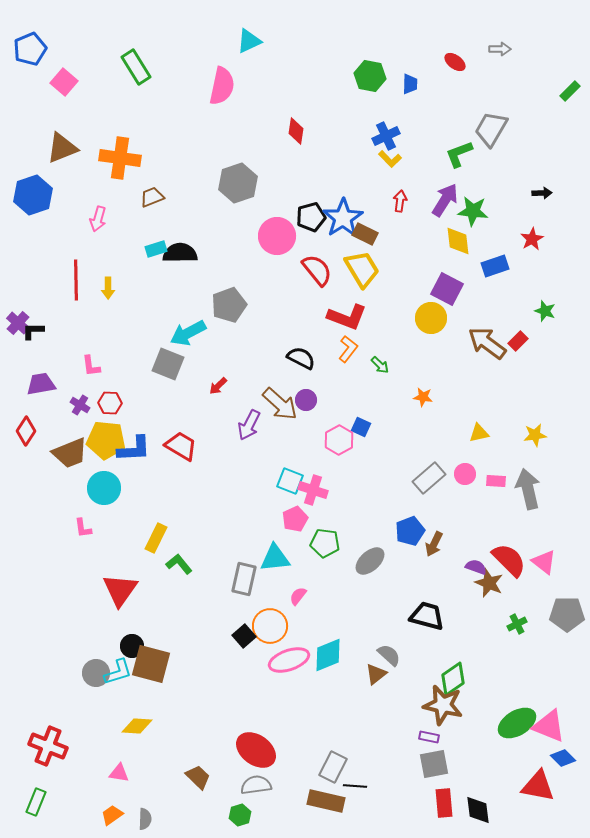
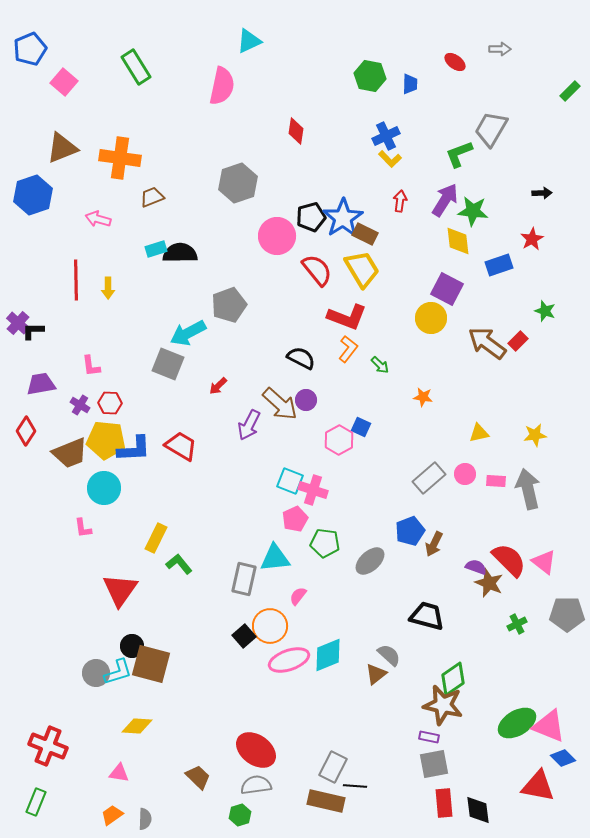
pink arrow at (98, 219): rotated 90 degrees clockwise
blue rectangle at (495, 266): moved 4 px right, 1 px up
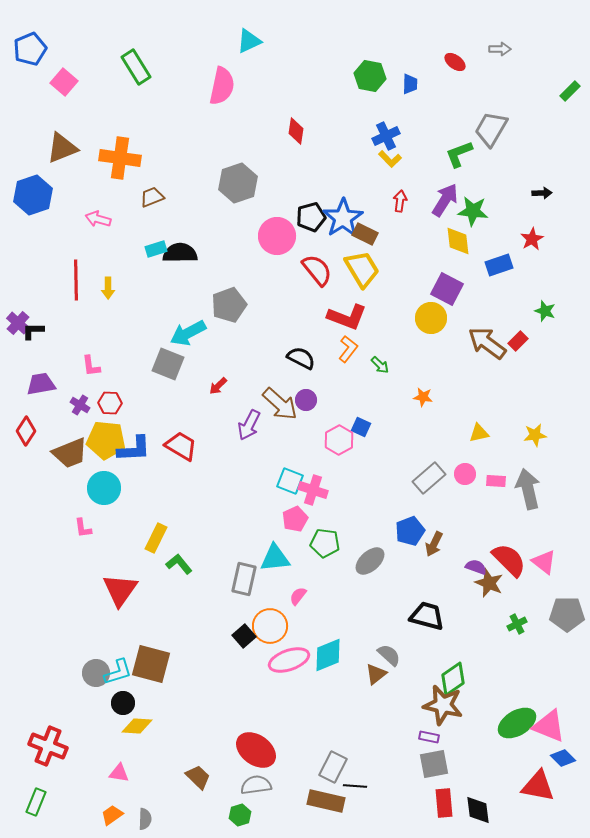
black circle at (132, 646): moved 9 px left, 57 px down
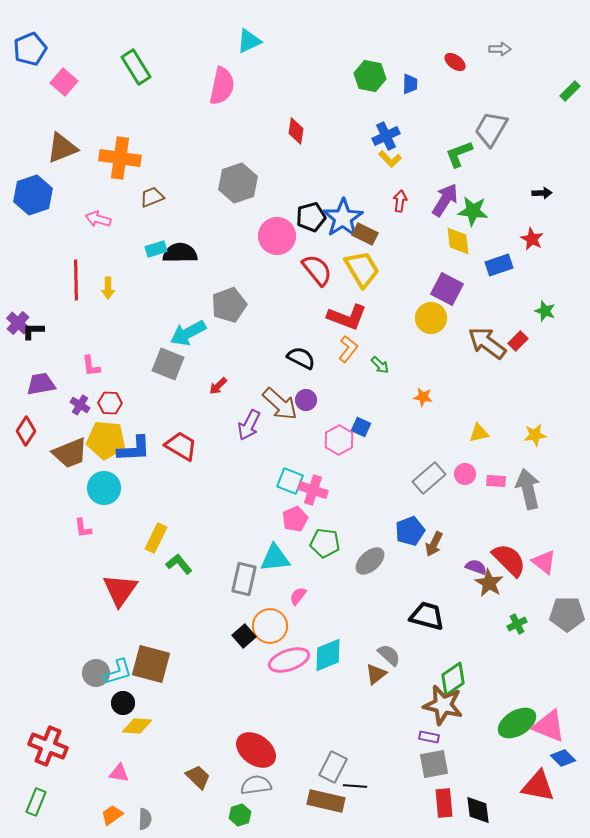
red star at (532, 239): rotated 15 degrees counterclockwise
brown star at (489, 583): rotated 8 degrees clockwise
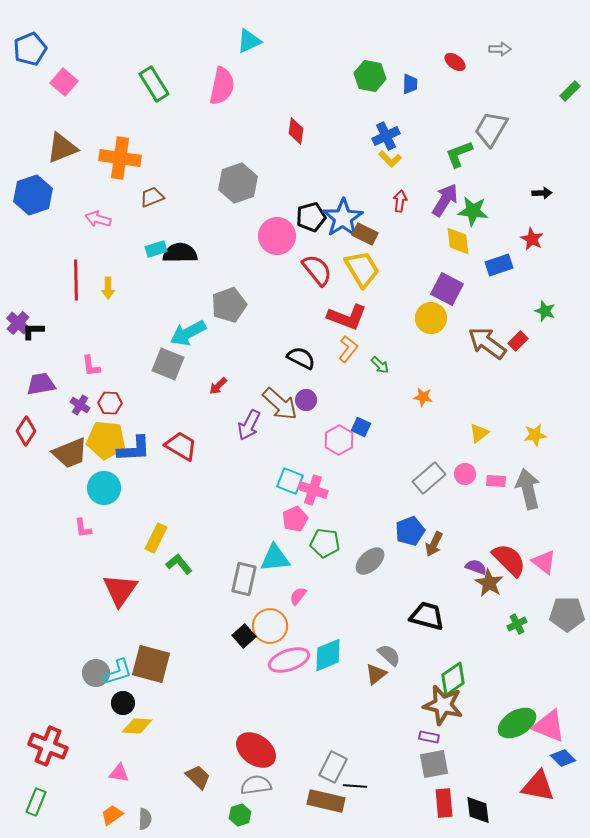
green rectangle at (136, 67): moved 18 px right, 17 px down
yellow triangle at (479, 433): rotated 25 degrees counterclockwise
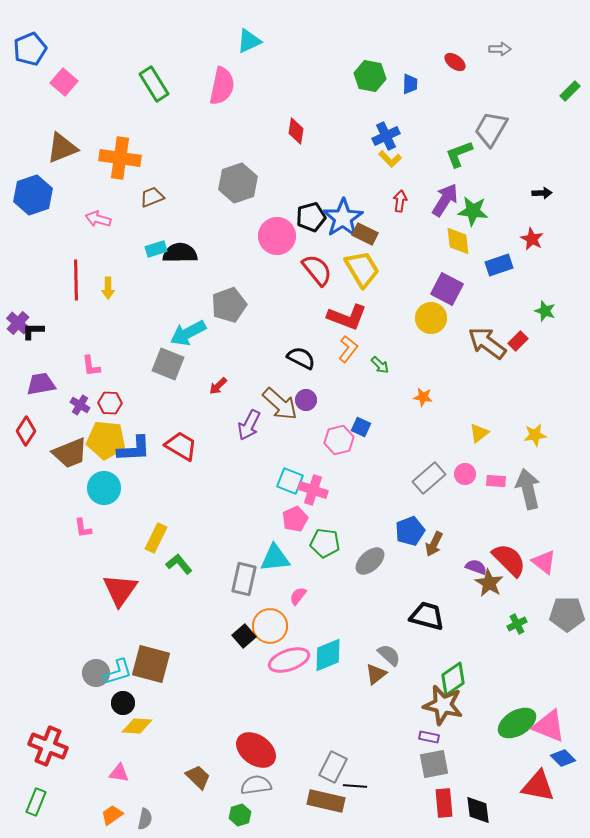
pink hexagon at (339, 440): rotated 16 degrees clockwise
gray semicircle at (145, 819): rotated 10 degrees clockwise
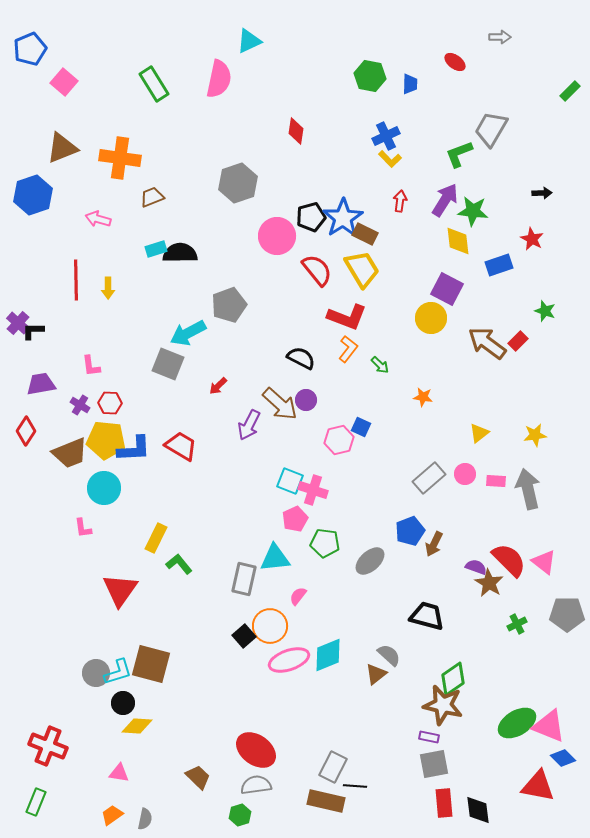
gray arrow at (500, 49): moved 12 px up
pink semicircle at (222, 86): moved 3 px left, 7 px up
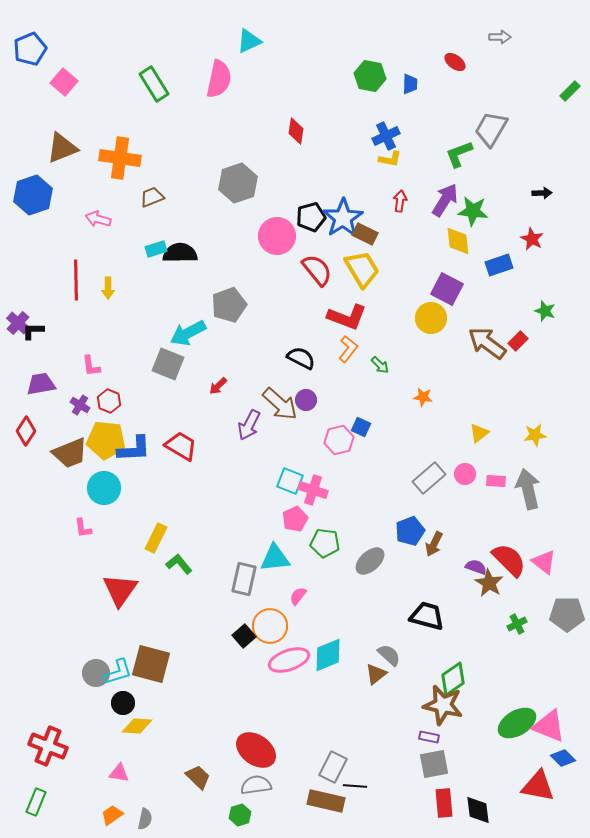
yellow L-shape at (390, 159): rotated 35 degrees counterclockwise
red hexagon at (110, 403): moved 1 px left, 2 px up; rotated 20 degrees clockwise
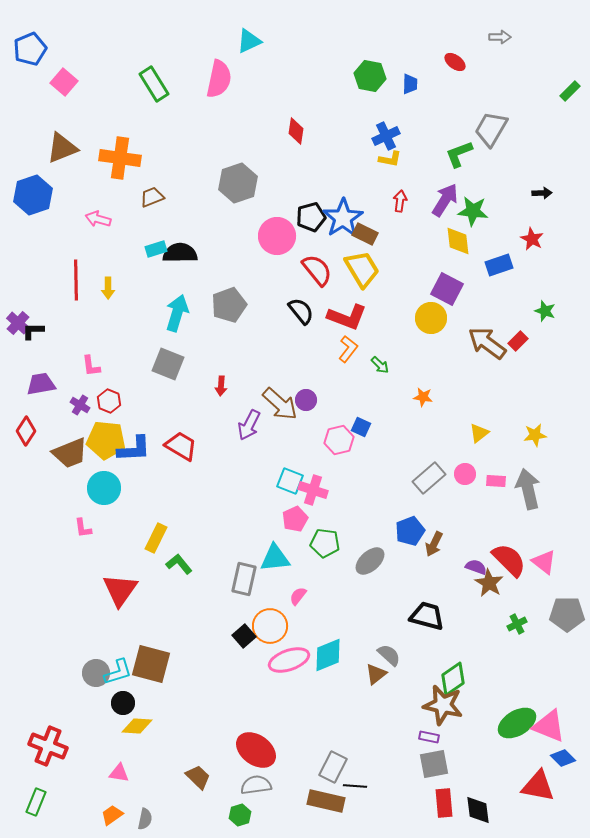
cyan arrow at (188, 333): moved 11 px left, 20 px up; rotated 135 degrees clockwise
black semicircle at (301, 358): moved 47 px up; rotated 24 degrees clockwise
red arrow at (218, 386): moved 3 px right; rotated 42 degrees counterclockwise
